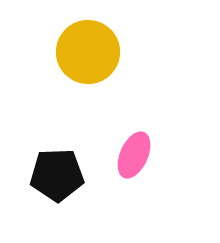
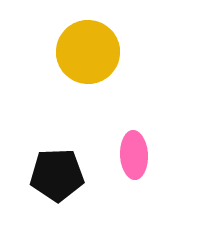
pink ellipse: rotated 27 degrees counterclockwise
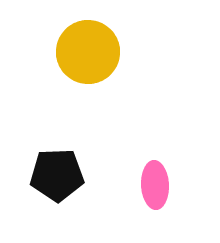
pink ellipse: moved 21 px right, 30 px down
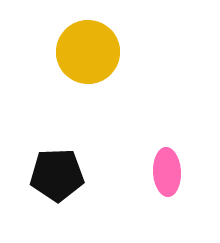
pink ellipse: moved 12 px right, 13 px up
